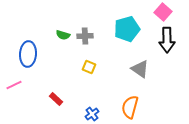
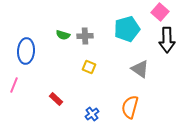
pink square: moved 3 px left
blue ellipse: moved 2 px left, 3 px up
pink line: rotated 42 degrees counterclockwise
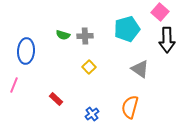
yellow square: rotated 24 degrees clockwise
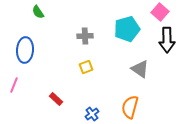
green semicircle: moved 25 px left, 23 px up; rotated 40 degrees clockwise
blue ellipse: moved 1 px left, 1 px up
yellow square: moved 3 px left; rotated 24 degrees clockwise
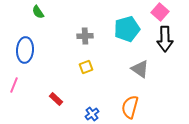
black arrow: moved 2 px left, 1 px up
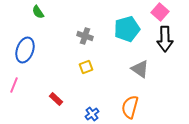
gray cross: rotated 21 degrees clockwise
blue ellipse: rotated 15 degrees clockwise
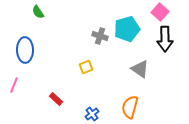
gray cross: moved 15 px right
blue ellipse: rotated 20 degrees counterclockwise
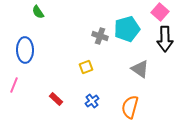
blue cross: moved 13 px up
